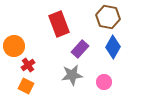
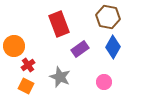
purple rectangle: rotated 12 degrees clockwise
gray star: moved 12 px left, 2 px down; rotated 30 degrees clockwise
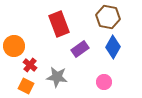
red cross: moved 2 px right; rotated 16 degrees counterclockwise
gray star: moved 3 px left; rotated 15 degrees counterclockwise
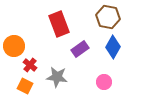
orange square: moved 1 px left
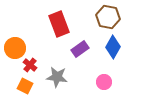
orange circle: moved 1 px right, 2 px down
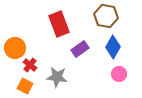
brown hexagon: moved 2 px left, 1 px up
pink circle: moved 15 px right, 8 px up
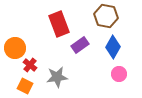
purple rectangle: moved 4 px up
gray star: rotated 15 degrees counterclockwise
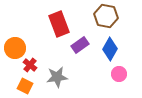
blue diamond: moved 3 px left, 2 px down
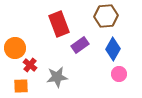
brown hexagon: rotated 15 degrees counterclockwise
blue diamond: moved 3 px right
orange square: moved 4 px left; rotated 28 degrees counterclockwise
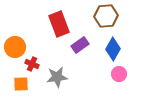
orange circle: moved 1 px up
red cross: moved 2 px right, 1 px up; rotated 16 degrees counterclockwise
orange square: moved 2 px up
